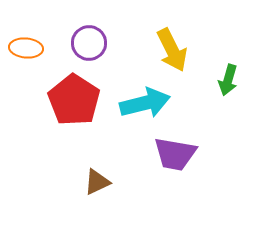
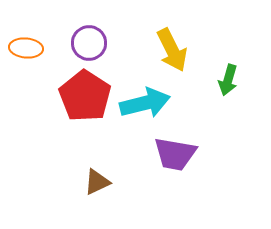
red pentagon: moved 11 px right, 4 px up
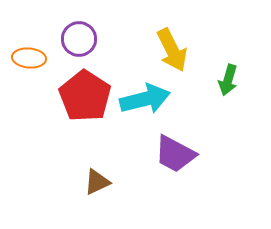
purple circle: moved 10 px left, 4 px up
orange ellipse: moved 3 px right, 10 px down
cyan arrow: moved 4 px up
purple trapezoid: rotated 18 degrees clockwise
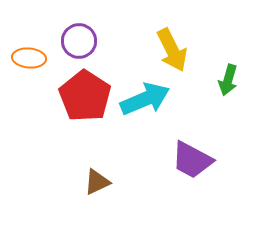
purple circle: moved 2 px down
cyan arrow: rotated 9 degrees counterclockwise
purple trapezoid: moved 17 px right, 6 px down
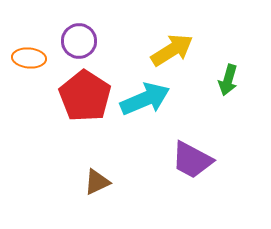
yellow arrow: rotated 96 degrees counterclockwise
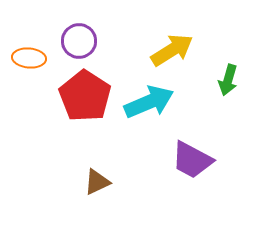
cyan arrow: moved 4 px right, 3 px down
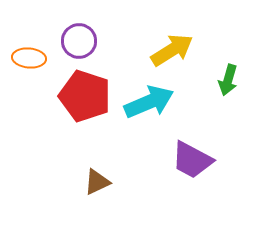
red pentagon: rotated 15 degrees counterclockwise
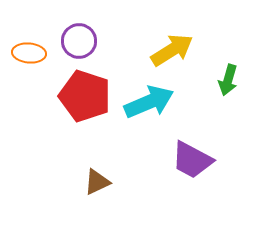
orange ellipse: moved 5 px up
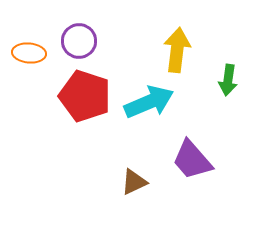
yellow arrow: moved 5 px right; rotated 51 degrees counterclockwise
green arrow: rotated 8 degrees counterclockwise
purple trapezoid: rotated 21 degrees clockwise
brown triangle: moved 37 px right
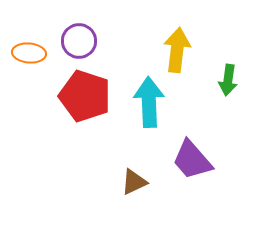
cyan arrow: rotated 69 degrees counterclockwise
